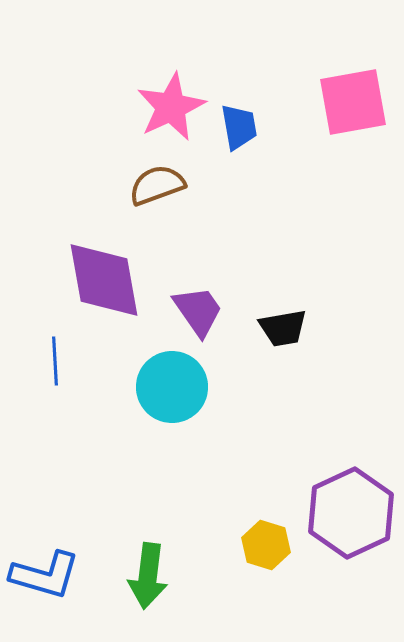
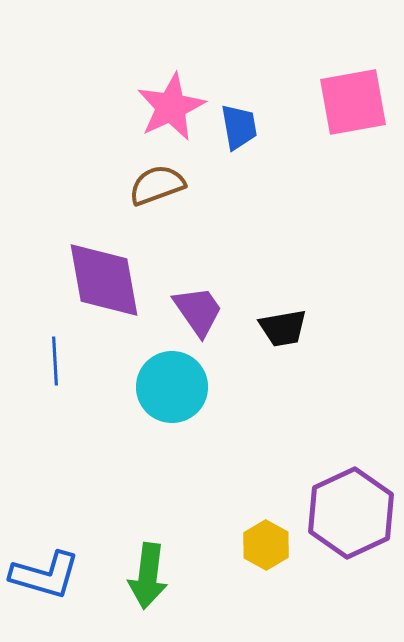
yellow hexagon: rotated 12 degrees clockwise
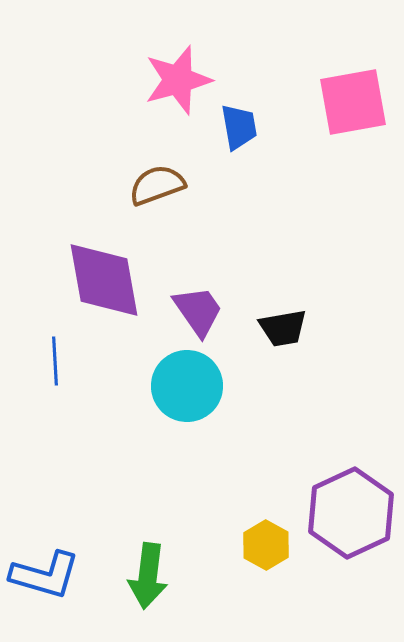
pink star: moved 7 px right, 27 px up; rotated 10 degrees clockwise
cyan circle: moved 15 px right, 1 px up
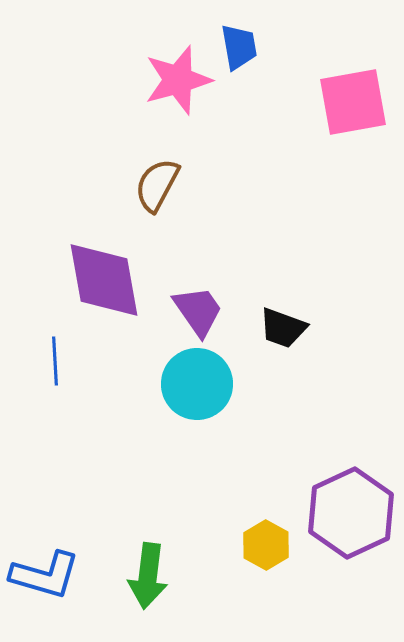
blue trapezoid: moved 80 px up
brown semicircle: rotated 42 degrees counterclockwise
black trapezoid: rotated 30 degrees clockwise
cyan circle: moved 10 px right, 2 px up
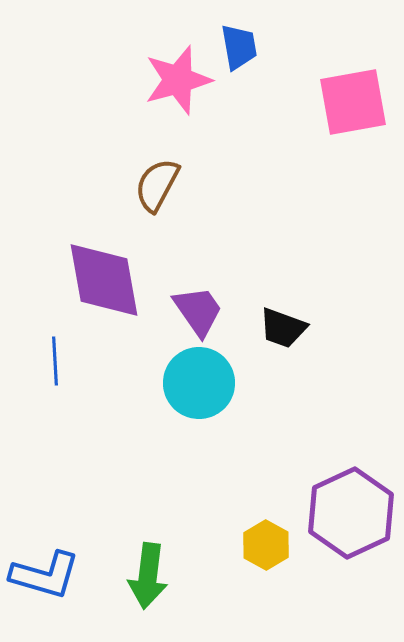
cyan circle: moved 2 px right, 1 px up
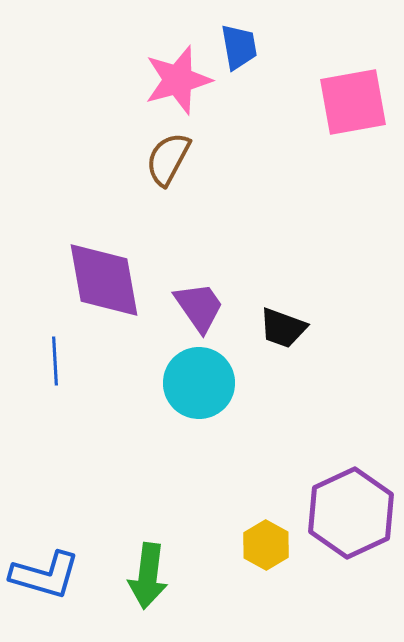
brown semicircle: moved 11 px right, 26 px up
purple trapezoid: moved 1 px right, 4 px up
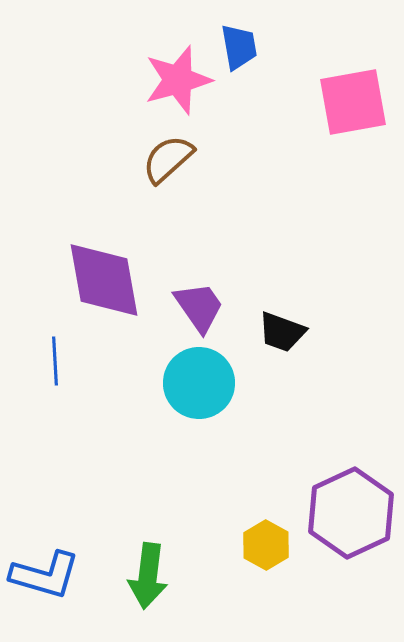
brown semicircle: rotated 20 degrees clockwise
black trapezoid: moved 1 px left, 4 px down
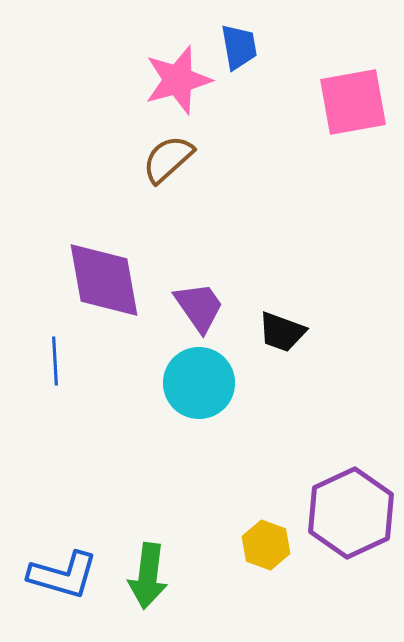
yellow hexagon: rotated 9 degrees counterclockwise
blue L-shape: moved 18 px right
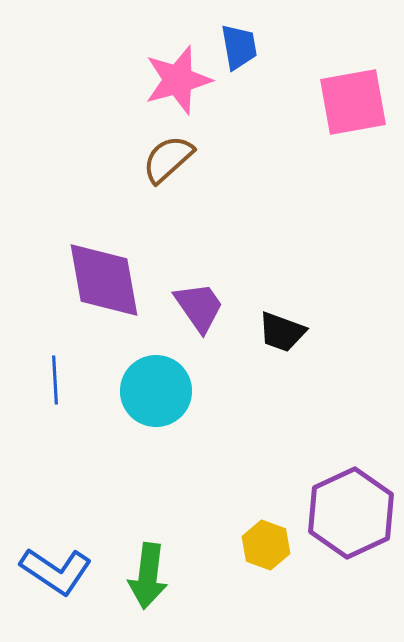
blue line: moved 19 px down
cyan circle: moved 43 px left, 8 px down
blue L-shape: moved 7 px left, 4 px up; rotated 18 degrees clockwise
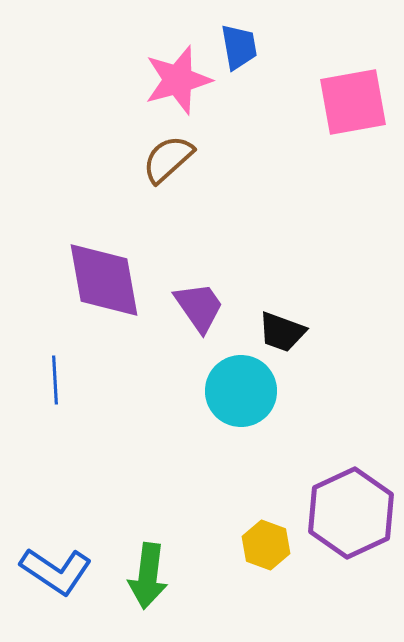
cyan circle: moved 85 px right
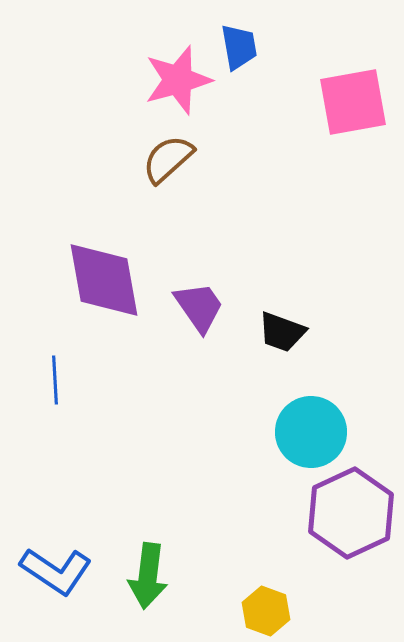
cyan circle: moved 70 px right, 41 px down
yellow hexagon: moved 66 px down
